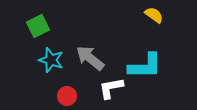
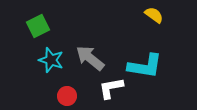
cyan L-shape: rotated 9 degrees clockwise
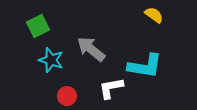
gray arrow: moved 1 px right, 9 px up
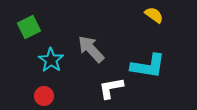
green square: moved 9 px left, 1 px down
gray arrow: rotated 8 degrees clockwise
cyan star: rotated 15 degrees clockwise
cyan L-shape: moved 3 px right
red circle: moved 23 px left
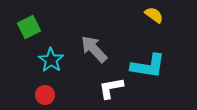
gray arrow: moved 3 px right
red circle: moved 1 px right, 1 px up
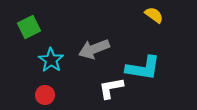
gray arrow: rotated 68 degrees counterclockwise
cyan L-shape: moved 5 px left, 2 px down
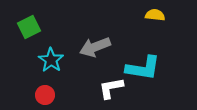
yellow semicircle: moved 1 px right; rotated 30 degrees counterclockwise
gray arrow: moved 1 px right, 2 px up
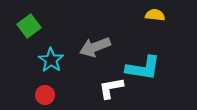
green square: moved 1 px up; rotated 10 degrees counterclockwise
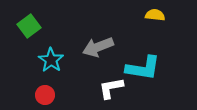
gray arrow: moved 3 px right
